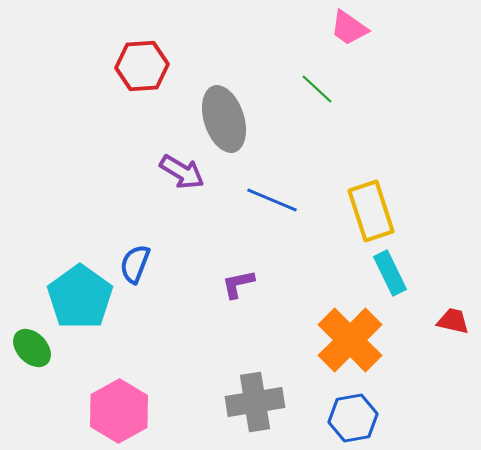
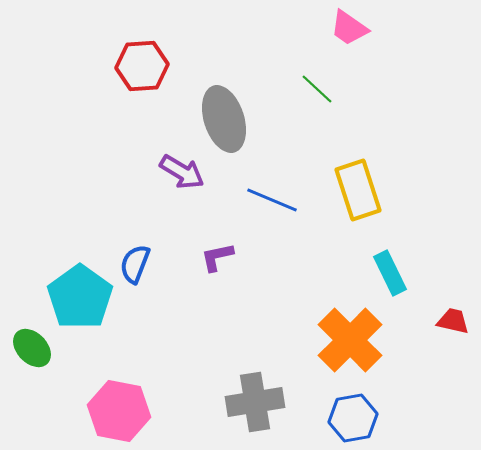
yellow rectangle: moved 13 px left, 21 px up
purple L-shape: moved 21 px left, 27 px up
pink hexagon: rotated 20 degrees counterclockwise
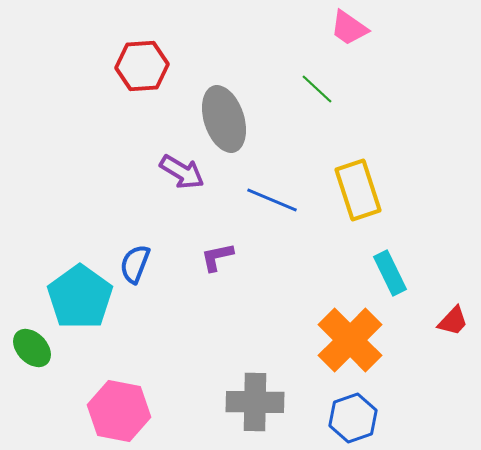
red trapezoid: rotated 120 degrees clockwise
gray cross: rotated 10 degrees clockwise
blue hexagon: rotated 9 degrees counterclockwise
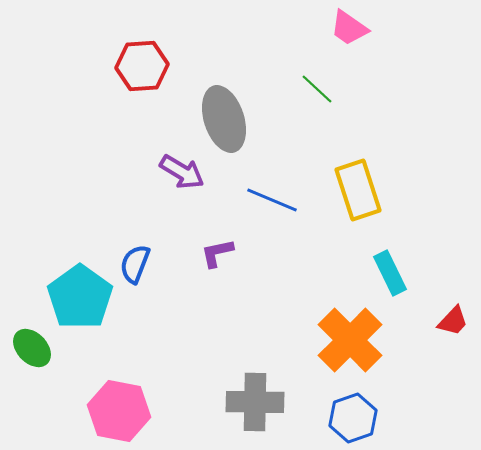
purple L-shape: moved 4 px up
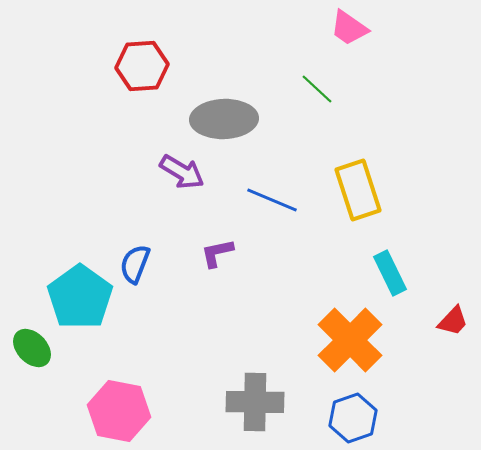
gray ellipse: rotated 74 degrees counterclockwise
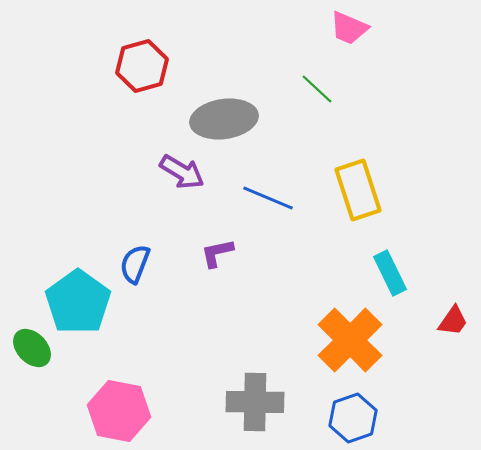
pink trapezoid: rotated 12 degrees counterclockwise
red hexagon: rotated 12 degrees counterclockwise
gray ellipse: rotated 6 degrees counterclockwise
blue line: moved 4 px left, 2 px up
cyan pentagon: moved 2 px left, 5 px down
red trapezoid: rotated 8 degrees counterclockwise
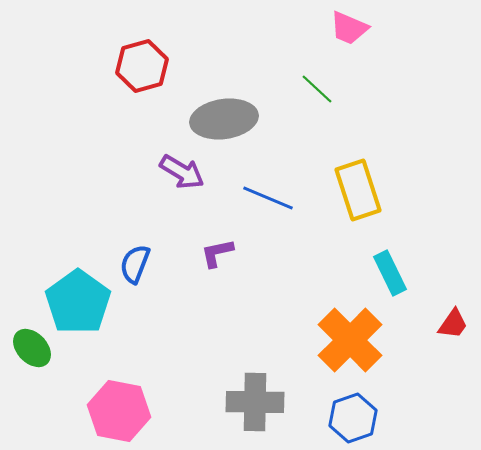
red trapezoid: moved 3 px down
